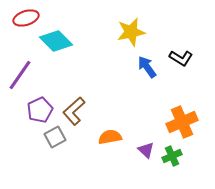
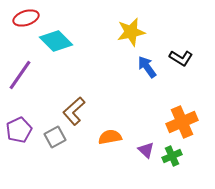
purple pentagon: moved 21 px left, 20 px down
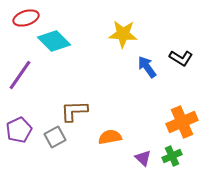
yellow star: moved 8 px left, 2 px down; rotated 16 degrees clockwise
cyan diamond: moved 2 px left
brown L-shape: rotated 40 degrees clockwise
purple triangle: moved 3 px left, 8 px down
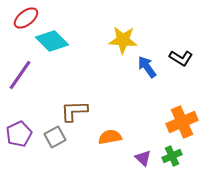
red ellipse: rotated 20 degrees counterclockwise
yellow star: moved 6 px down
cyan diamond: moved 2 px left
purple pentagon: moved 4 px down
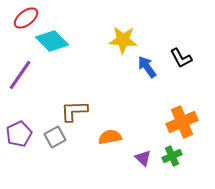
black L-shape: rotated 30 degrees clockwise
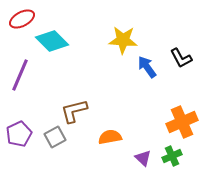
red ellipse: moved 4 px left, 1 px down; rotated 10 degrees clockwise
purple line: rotated 12 degrees counterclockwise
brown L-shape: rotated 12 degrees counterclockwise
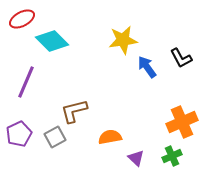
yellow star: rotated 12 degrees counterclockwise
purple line: moved 6 px right, 7 px down
purple triangle: moved 7 px left
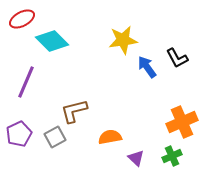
black L-shape: moved 4 px left
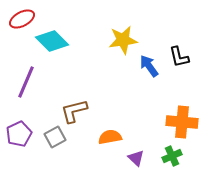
black L-shape: moved 2 px right, 1 px up; rotated 15 degrees clockwise
blue arrow: moved 2 px right, 1 px up
orange cross: rotated 28 degrees clockwise
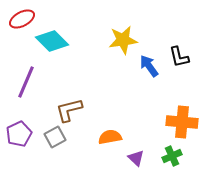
brown L-shape: moved 5 px left, 1 px up
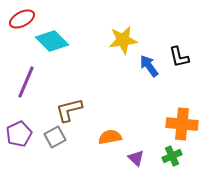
orange cross: moved 2 px down
